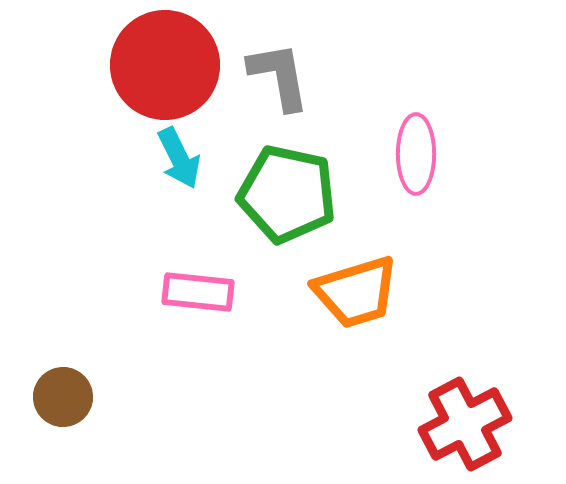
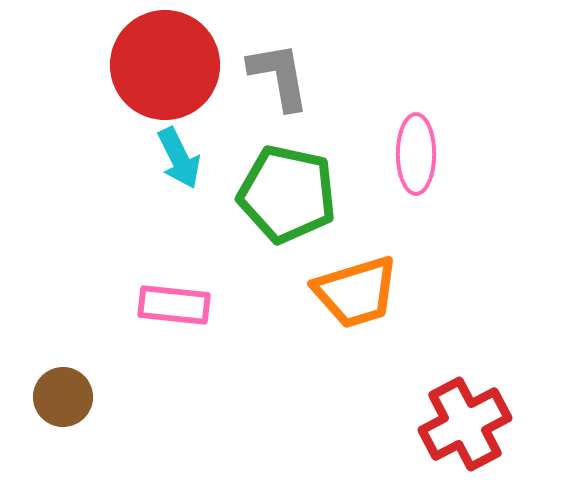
pink rectangle: moved 24 px left, 13 px down
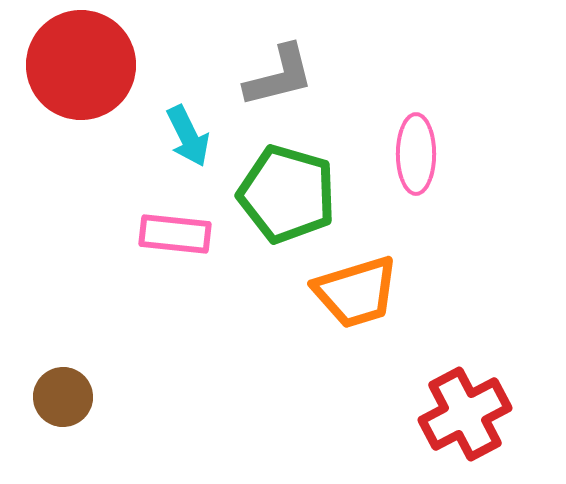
red circle: moved 84 px left
gray L-shape: rotated 86 degrees clockwise
cyan arrow: moved 9 px right, 22 px up
green pentagon: rotated 4 degrees clockwise
pink rectangle: moved 1 px right, 71 px up
red cross: moved 10 px up
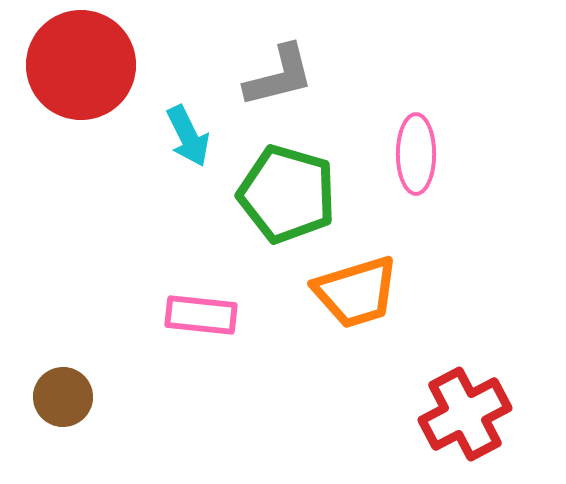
pink rectangle: moved 26 px right, 81 px down
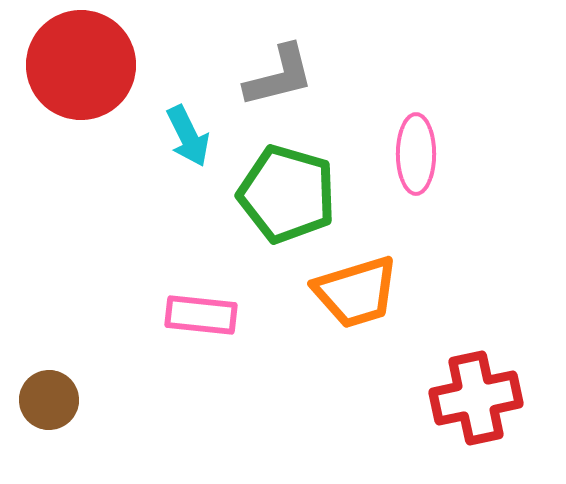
brown circle: moved 14 px left, 3 px down
red cross: moved 11 px right, 16 px up; rotated 16 degrees clockwise
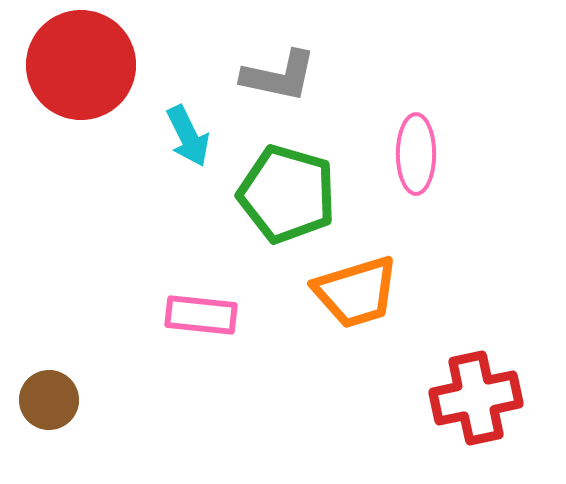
gray L-shape: rotated 26 degrees clockwise
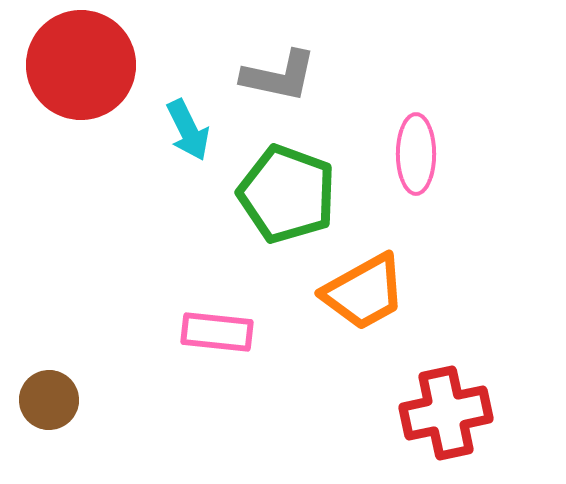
cyan arrow: moved 6 px up
green pentagon: rotated 4 degrees clockwise
orange trapezoid: moved 8 px right; rotated 12 degrees counterclockwise
pink rectangle: moved 16 px right, 17 px down
red cross: moved 30 px left, 15 px down
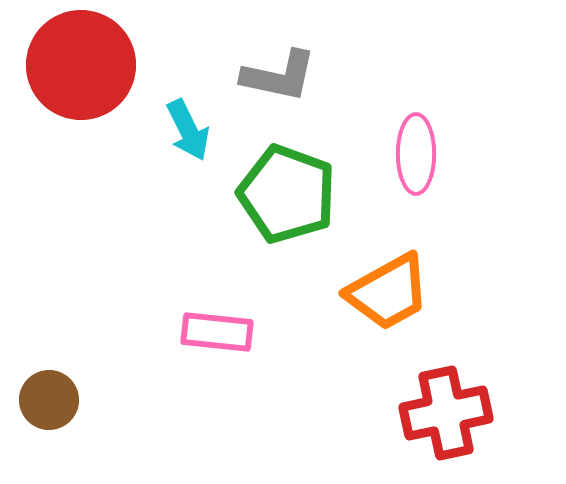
orange trapezoid: moved 24 px right
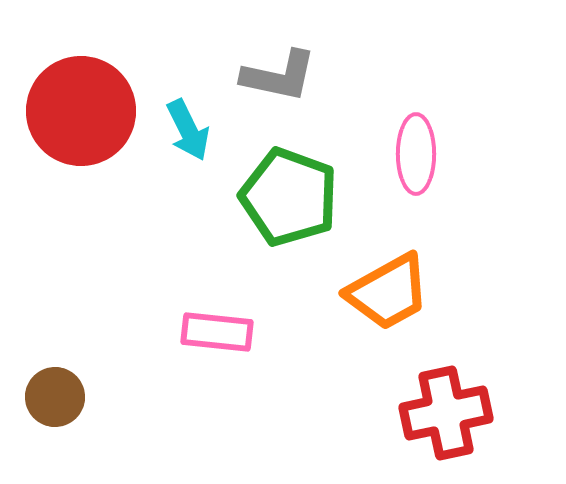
red circle: moved 46 px down
green pentagon: moved 2 px right, 3 px down
brown circle: moved 6 px right, 3 px up
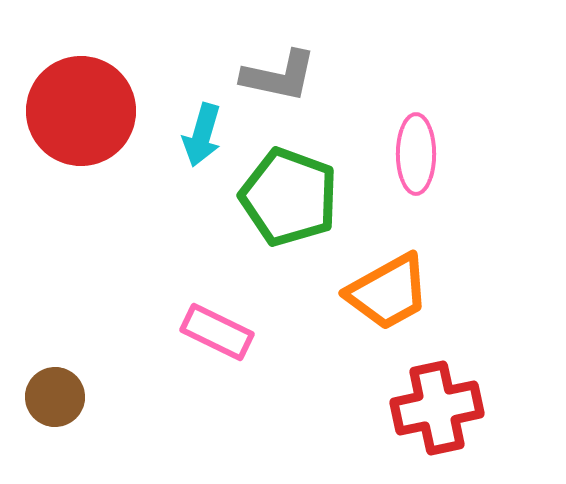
cyan arrow: moved 14 px right, 5 px down; rotated 42 degrees clockwise
pink rectangle: rotated 20 degrees clockwise
red cross: moved 9 px left, 5 px up
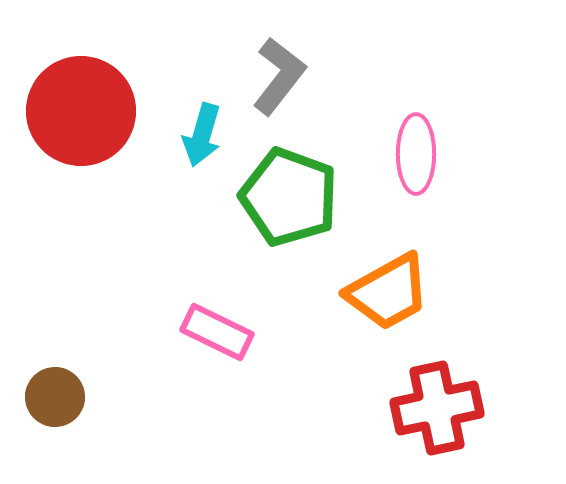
gray L-shape: rotated 64 degrees counterclockwise
